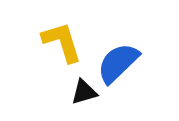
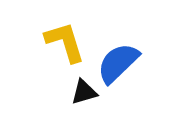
yellow L-shape: moved 3 px right
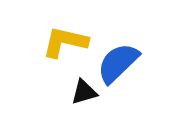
yellow L-shape: rotated 60 degrees counterclockwise
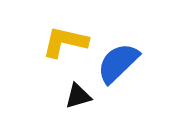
black triangle: moved 6 px left, 4 px down
